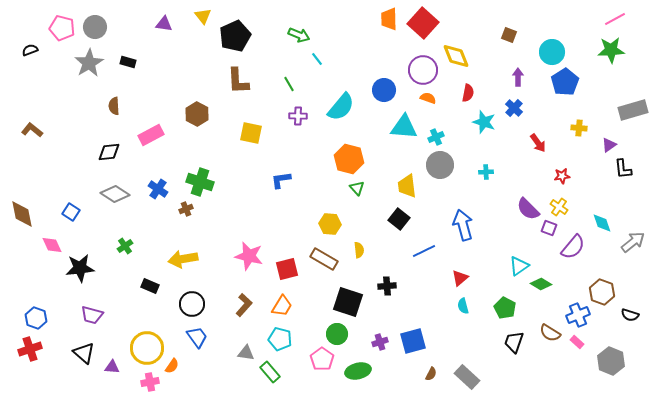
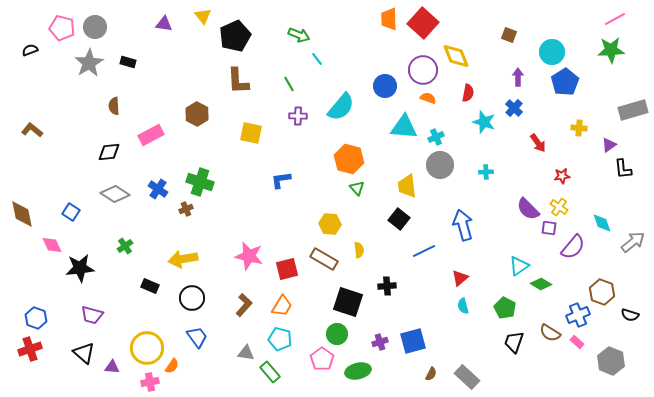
blue circle at (384, 90): moved 1 px right, 4 px up
purple square at (549, 228): rotated 14 degrees counterclockwise
black circle at (192, 304): moved 6 px up
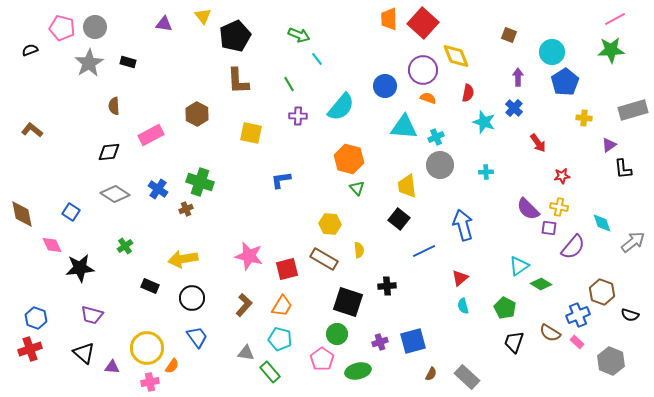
yellow cross at (579, 128): moved 5 px right, 10 px up
yellow cross at (559, 207): rotated 24 degrees counterclockwise
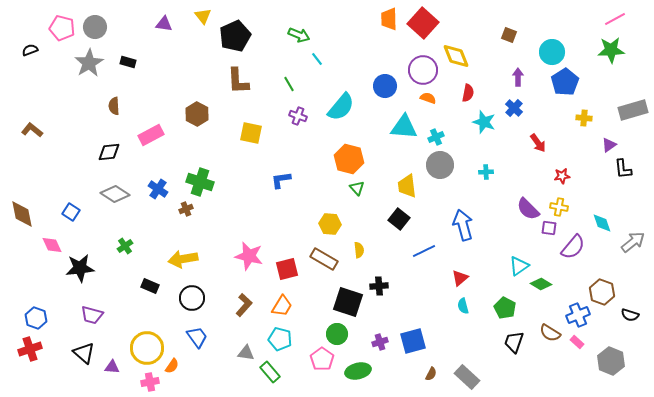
purple cross at (298, 116): rotated 18 degrees clockwise
black cross at (387, 286): moved 8 px left
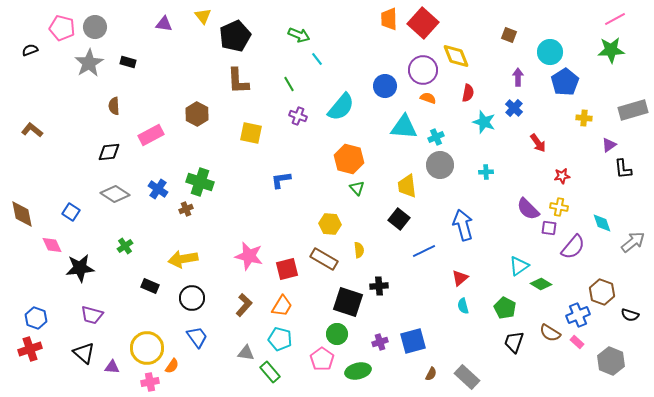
cyan circle at (552, 52): moved 2 px left
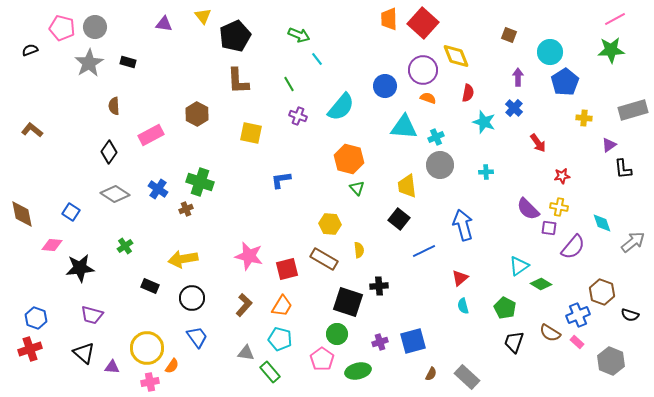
black diamond at (109, 152): rotated 50 degrees counterclockwise
pink diamond at (52, 245): rotated 60 degrees counterclockwise
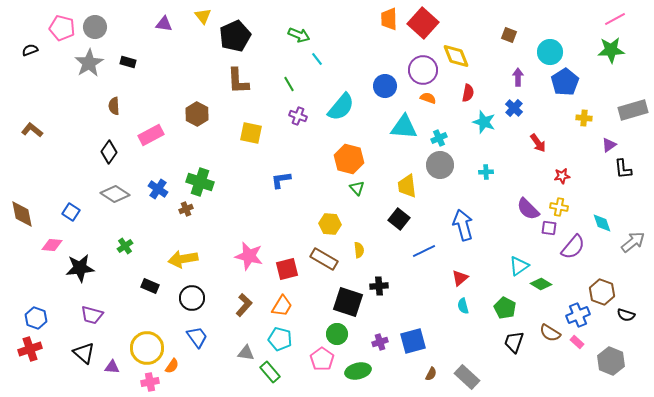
cyan cross at (436, 137): moved 3 px right, 1 px down
black semicircle at (630, 315): moved 4 px left
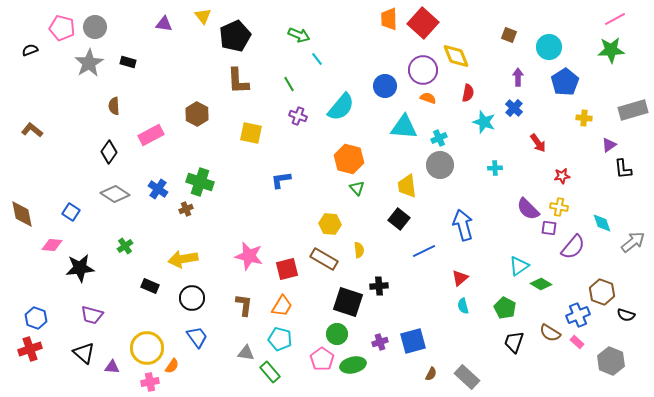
cyan circle at (550, 52): moved 1 px left, 5 px up
cyan cross at (486, 172): moved 9 px right, 4 px up
brown L-shape at (244, 305): rotated 35 degrees counterclockwise
green ellipse at (358, 371): moved 5 px left, 6 px up
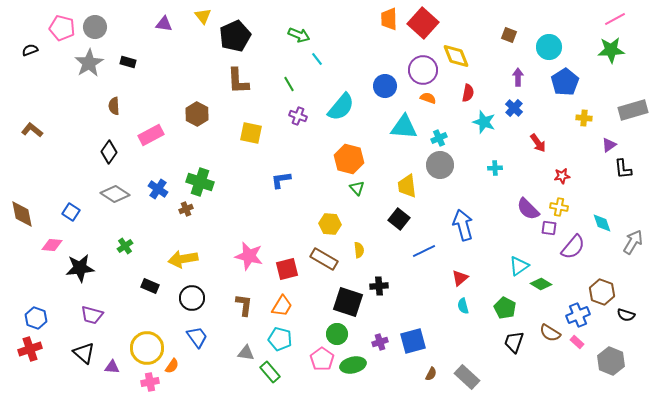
gray arrow at (633, 242): rotated 20 degrees counterclockwise
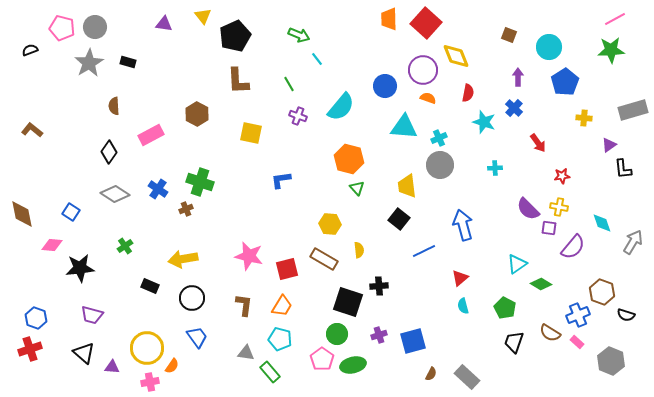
red square at (423, 23): moved 3 px right
cyan triangle at (519, 266): moved 2 px left, 2 px up
purple cross at (380, 342): moved 1 px left, 7 px up
